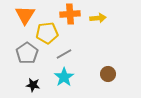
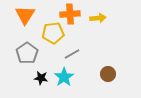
yellow pentagon: moved 6 px right
gray line: moved 8 px right
black star: moved 8 px right, 7 px up
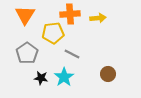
gray line: rotated 56 degrees clockwise
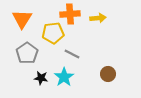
orange triangle: moved 3 px left, 4 px down
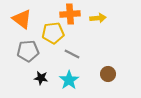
orange triangle: rotated 25 degrees counterclockwise
gray pentagon: moved 1 px right, 2 px up; rotated 30 degrees clockwise
cyan star: moved 5 px right, 3 px down
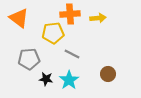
orange triangle: moved 3 px left, 1 px up
gray pentagon: moved 1 px right, 8 px down
black star: moved 5 px right, 1 px down
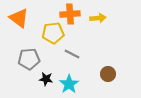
cyan star: moved 4 px down
